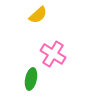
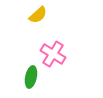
green ellipse: moved 2 px up
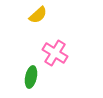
pink cross: moved 2 px right, 1 px up
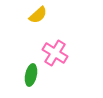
green ellipse: moved 2 px up
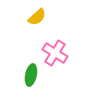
yellow semicircle: moved 1 px left, 2 px down
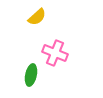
pink cross: rotated 10 degrees counterclockwise
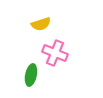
yellow semicircle: moved 4 px right, 7 px down; rotated 24 degrees clockwise
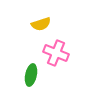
pink cross: moved 1 px right
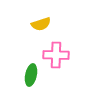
pink cross: moved 2 px down; rotated 20 degrees counterclockwise
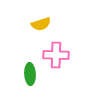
green ellipse: moved 1 px left, 1 px up; rotated 15 degrees counterclockwise
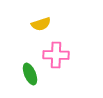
green ellipse: rotated 20 degrees counterclockwise
